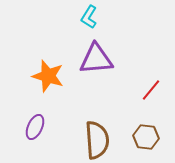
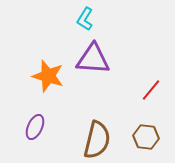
cyan L-shape: moved 4 px left, 2 px down
purple triangle: moved 3 px left; rotated 9 degrees clockwise
brown semicircle: rotated 18 degrees clockwise
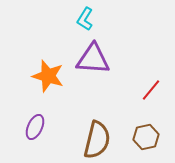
brown hexagon: rotated 20 degrees counterclockwise
